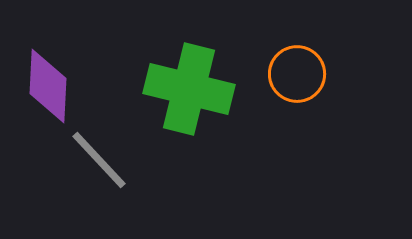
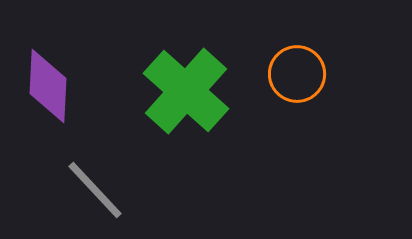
green cross: moved 3 px left, 2 px down; rotated 28 degrees clockwise
gray line: moved 4 px left, 30 px down
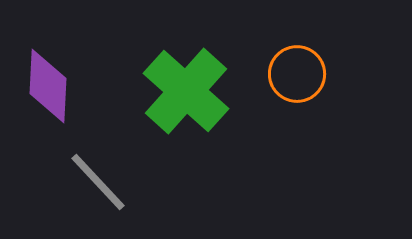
gray line: moved 3 px right, 8 px up
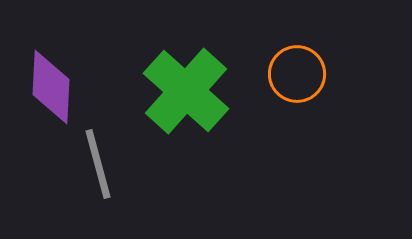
purple diamond: moved 3 px right, 1 px down
gray line: moved 18 px up; rotated 28 degrees clockwise
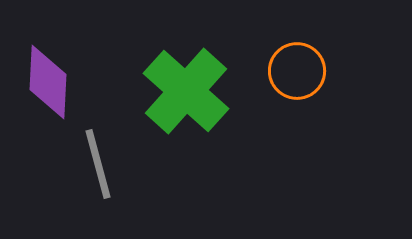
orange circle: moved 3 px up
purple diamond: moved 3 px left, 5 px up
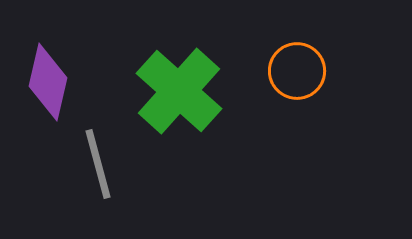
purple diamond: rotated 10 degrees clockwise
green cross: moved 7 px left
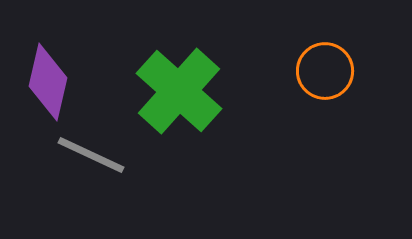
orange circle: moved 28 px right
gray line: moved 7 px left, 9 px up; rotated 50 degrees counterclockwise
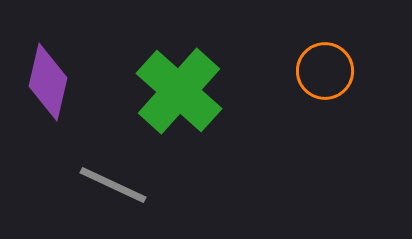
gray line: moved 22 px right, 30 px down
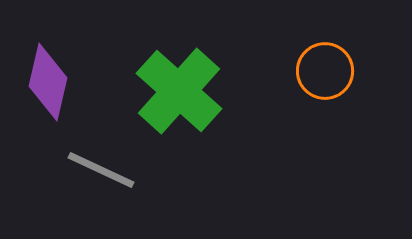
gray line: moved 12 px left, 15 px up
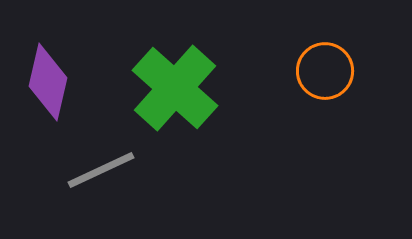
green cross: moved 4 px left, 3 px up
gray line: rotated 50 degrees counterclockwise
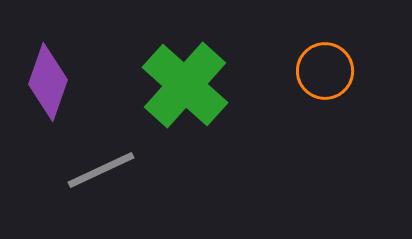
purple diamond: rotated 6 degrees clockwise
green cross: moved 10 px right, 3 px up
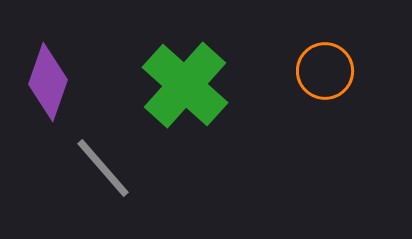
gray line: moved 2 px right, 2 px up; rotated 74 degrees clockwise
